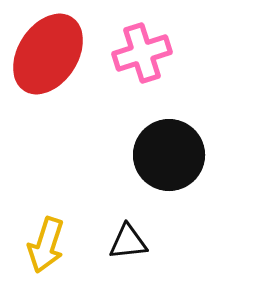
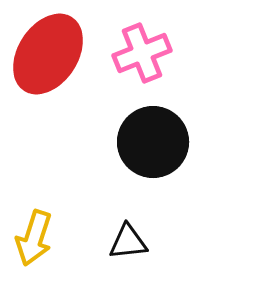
pink cross: rotated 4 degrees counterclockwise
black circle: moved 16 px left, 13 px up
yellow arrow: moved 12 px left, 7 px up
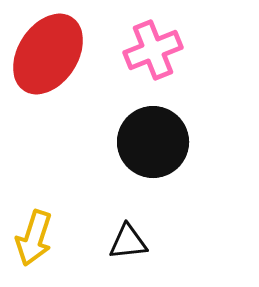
pink cross: moved 11 px right, 3 px up
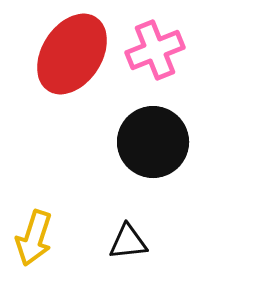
pink cross: moved 2 px right
red ellipse: moved 24 px right
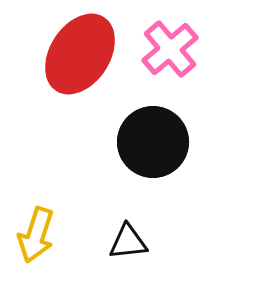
pink cross: moved 15 px right, 1 px up; rotated 18 degrees counterclockwise
red ellipse: moved 8 px right
yellow arrow: moved 2 px right, 3 px up
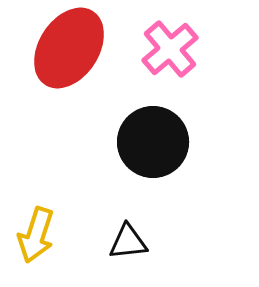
red ellipse: moved 11 px left, 6 px up
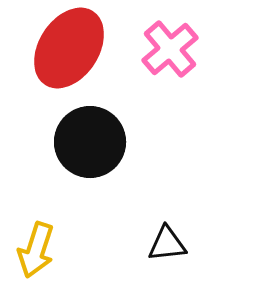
black circle: moved 63 px left
yellow arrow: moved 15 px down
black triangle: moved 39 px right, 2 px down
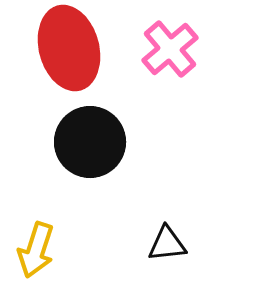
red ellipse: rotated 48 degrees counterclockwise
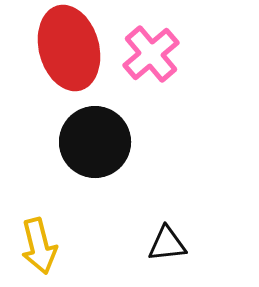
pink cross: moved 19 px left, 5 px down
black circle: moved 5 px right
yellow arrow: moved 3 px right, 4 px up; rotated 32 degrees counterclockwise
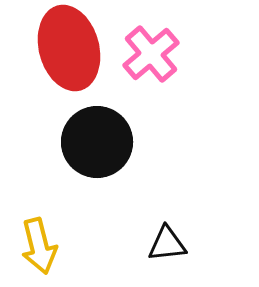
black circle: moved 2 px right
